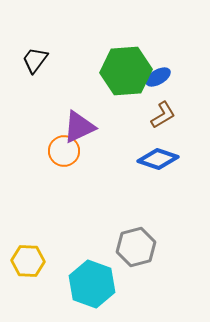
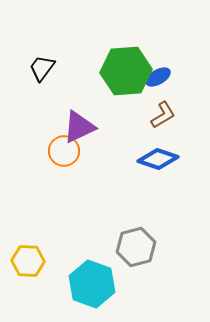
black trapezoid: moved 7 px right, 8 px down
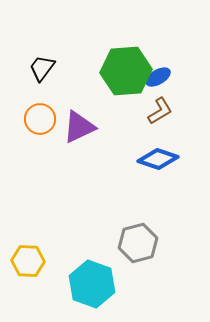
brown L-shape: moved 3 px left, 4 px up
orange circle: moved 24 px left, 32 px up
gray hexagon: moved 2 px right, 4 px up
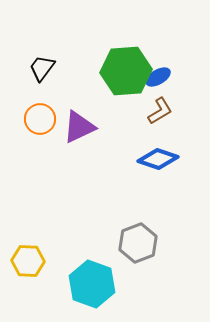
gray hexagon: rotated 6 degrees counterclockwise
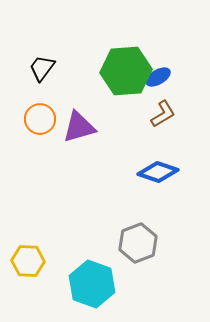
brown L-shape: moved 3 px right, 3 px down
purple triangle: rotated 9 degrees clockwise
blue diamond: moved 13 px down
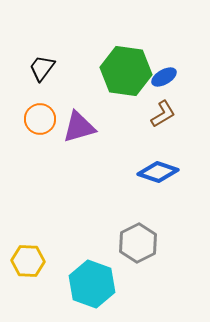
green hexagon: rotated 12 degrees clockwise
blue ellipse: moved 6 px right
gray hexagon: rotated 6 degrees counterclockwise
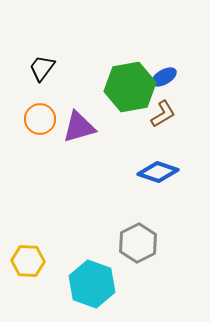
green hexagon: moved 4 px right, 16 px down; rotated 18 degrees counterclockwise
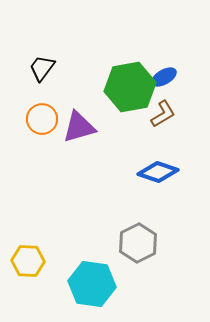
orange circle: moved 2 px right
cyan hexagon: rotated 12 degrees counterclockwise
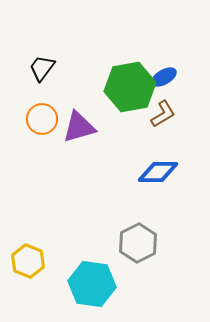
blue diamond: rotated 18 degrees counterclockwise
yellow hexagon: rotated 20 degrees clockwise
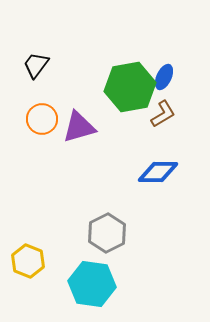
black trapezoid: moved 6 px left, 3 px up
blue ellipse: rotated 35 degrees counterclockwise
gray hexagon: moved 31 px left, 10 px up
